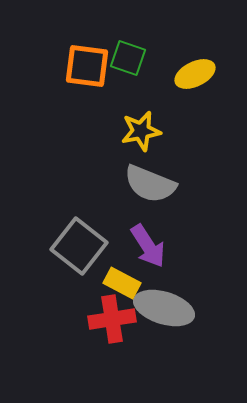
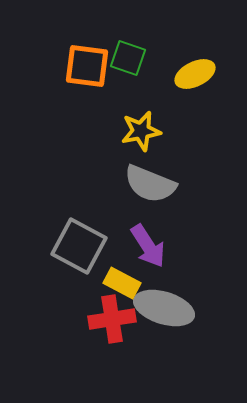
gray square: rotated 10 degrees counterclockwise
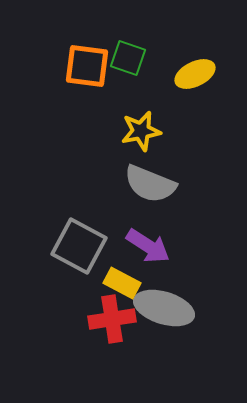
purple arrow: rotated 24 degrees counterclockwise
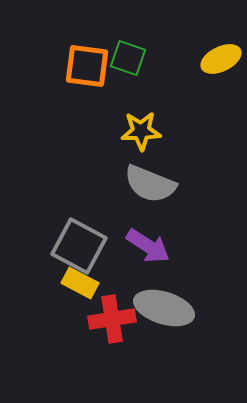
yellow ellipse: moved 26 px right, 15 px up
yellow star: rotated 9 degrees clockwise
yellow rectangle: moved 42 px left
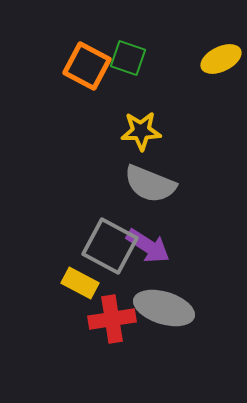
orange square: rotated 21 degrees clockwise
gray square: moved 31 px right
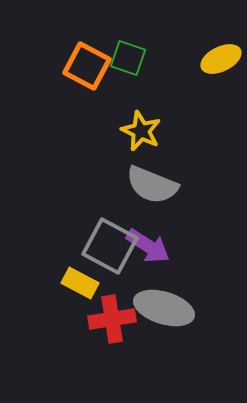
yellow star: rotated 27 degrees clockwise
gray semicircle: moved 2 px right, 1 px down
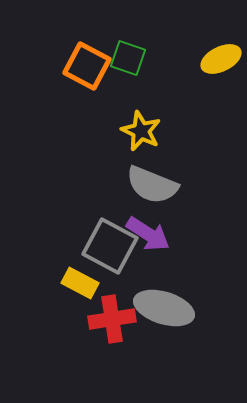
purple arrow: moved 12 px up
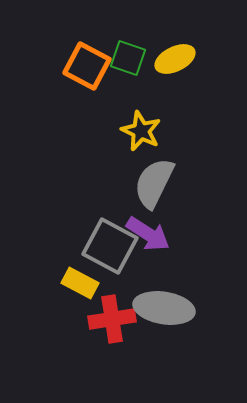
yellow ellipse: moved 46 px left
gray semicircle: moved 2 px right, 2 px up; rotated 94 degrees clockwise
gray ellipse: rotated 8 degrees counterclockwise
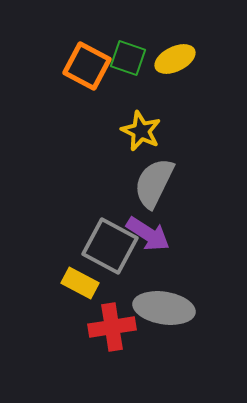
red cross: moved 8 px down
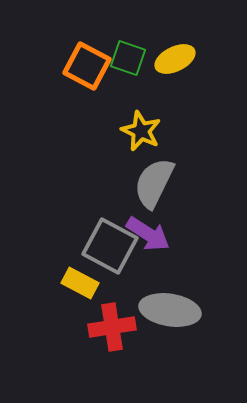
gray ellipse: moved 6 px right, 2 px down
